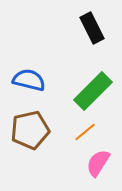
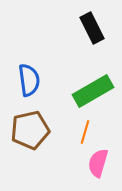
blue semicircle: rotated 68 degrees clockwise
green rectangle: rotated 15 degrees clockwise
orange line: rotated 35 degrees counterclockwise
pink semicircle: rotated 16 degrees counterclockwise
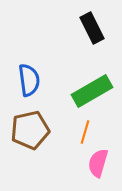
green rectangle: moved 1 px left
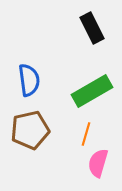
orange line: moved 1 px right, 2 px down
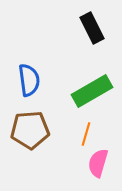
brown pentagon: rotated 9 degrees clockwise
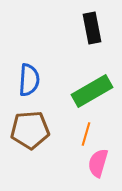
black rectangle: rotated 16 degrees clockwise
blue semicircle: rotated 12 degrees clockwise
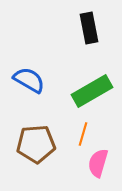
black rectangle: moved 3 px left
blue semicircle: rotated 64 degrees counterclockwise
brown pentagon: moved 6 px right, 14 px down
orange line: moved 3 px left
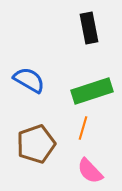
green rectangle: rotated 12 degrees clockwise
orange line: moved 6 px up
brown pentagon: rotated 15 degrees counterclockwise
pink semicircle: moved 8 px left, 8 px down; rotated 60 degrees counterclockwise
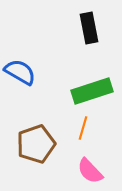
blue semicircle: moved 9 px left, 8 px up
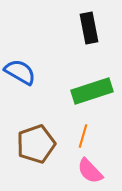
orange line: moved 8 px down
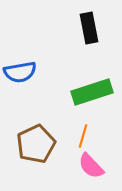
blue semicircle: rotated 140 degrees clockwise
green rectangle: moved 1 px down
brown pentagon: rotated 6 degrees counterclockwise
pink semicircle: moved 1 px right, 5 px up
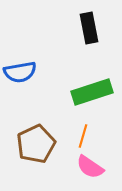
pink semicircle: moved 1 px left, 1 px down; rotated 12 degrees counterclockwise
